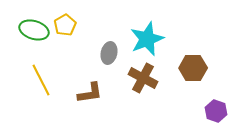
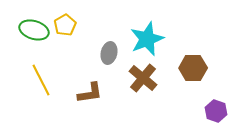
brown cross: rotated 12 degrees clockwise
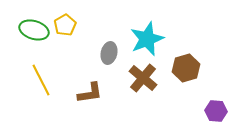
brown hexagon: moved 7 px left; rotated 16 degrees counterclockwise
purple hexagon: rotated 15 degrees counterclockwise
